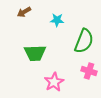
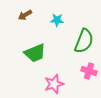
brown arrow: moved 1 px right, 3 px down
green trapezoid: rotated 20 degrees counterclockwise
pink star: moved 2 px down; rotated 12 degrees clockwise
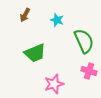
brown arrow: rotated 32 degrees counterclockwise
cyan star: rotated 16 degrees clockwise
green semicircle: rotated 45 degrees counterclockwise
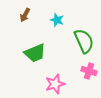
pink star: moved 1 px right
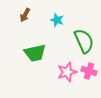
green trapezoid: rotated 10 degrees clockwise
pink star: moved 12 px right, 12 px up
